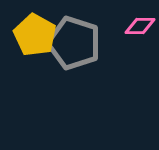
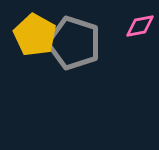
pink diamond: rotated 12 degrees counterclockwise
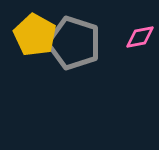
pink diamond: moved 11 px down
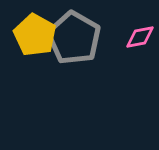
gray pentagon: moved 5 px up; rotated 12 degrees clockwise
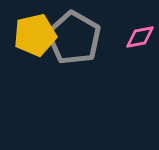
yellow pentagon: rotated 30 degrees clockwise
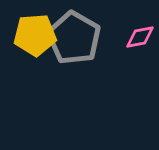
yellow pentagon: rotated 9 degrees clockwise
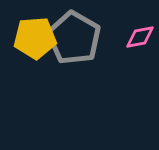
yellow pentagon: moved 3 px down
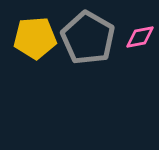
gray pentagon: moved 14 px right
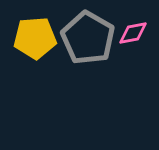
pink diamond: moved 7 px left, 4 px up
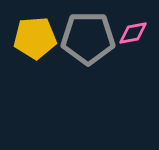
gray pentagon: rotated 30 degrees counterclockwise
